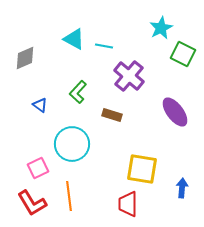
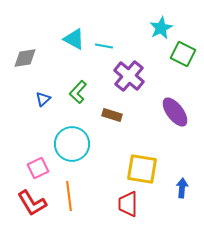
gray diamond: rotated 15 degrees clockwise
blue triangle: moved 3 px right, 6 px up; rotated 42 degrees clockwise
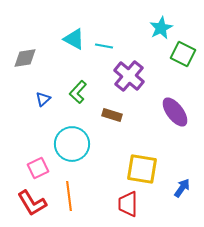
blue arrow: rotated 30 degrees clockwise
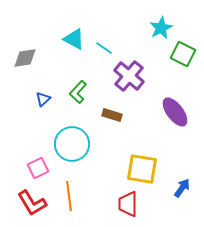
cyan line: moved 2 px down; rotated 24 degrees clockwise
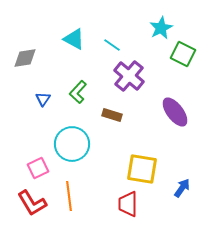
cyan line: moved 8 px right, 3 px up
blue triangle: rotated 14 degrees counterclockwise
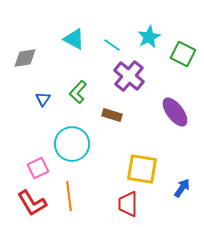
cyan star: moved 12 px left, 9 px down
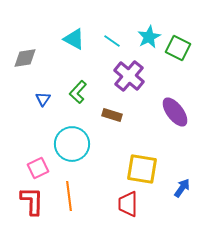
cyan line: moved 4 px up
green square: moved 5 px left, 6 px up
red L-shape: moved 2 px up; rotated 148 degrees counterclockwise
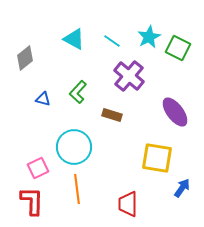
gray diamond: rotated 30 degrees counterclockwise
blue triangle: rotated 49 degrees counterclockwise
cyan circle: moved 2 px right, 3 px down
yellow square: moved 15 px right, 11 px up
orange line: moved 8 px right, 7 px up
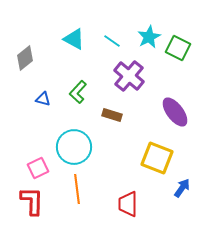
yellow square: rotated 12 degrees clockwise
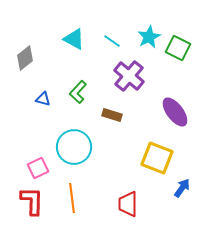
orange line: moved 5 px left, 9 px down
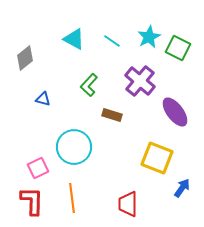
purple cross: moved 11 px right, 5 px down
green L-shape: moved 11 px right, 7 px up
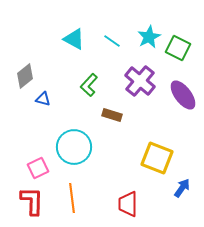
gray diamond: moved 18 px down
purple ellipse: moved 8 px right, 17 px up
